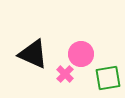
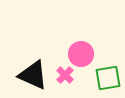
black triangle: moved 21 px down
pink cross: moved 1 px down
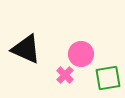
black triangle: moved 7 px left, 26 px up
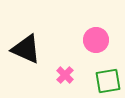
pink circle: moved 15 px right, 14 px up
green square: moved 3 px down
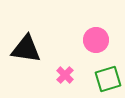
black triangle: rotated 16 degrees counterclockwise
green square: moved 2 px up; rotated 8 degrees counterclockwise
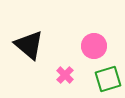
pink circle: moved 2 px left, 6 px down
black triangle: moved 3 px right, 4 px up; rotated 32 degrees clockwise
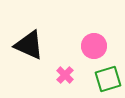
black triangle: rotated 16 degrees counterclockwise
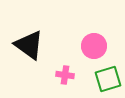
black triangle: rotated 12 degrees clockwise
pink cross: rotated 36 degrees counterclockwise
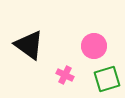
pink cross: rotated 18 degrees clockwise
green square: moved 1 px left
